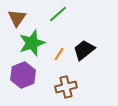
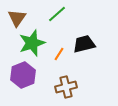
green line: moved 1 px left
black trapezoid: moved 6 px up; rotated 25 degrees clockwise
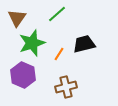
purple hexagon: rotated 15 degrees counterclockwise
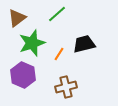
brown triangle: rotated 18 degrees clockwise
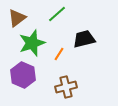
black trapezoid: moved 5 px up
